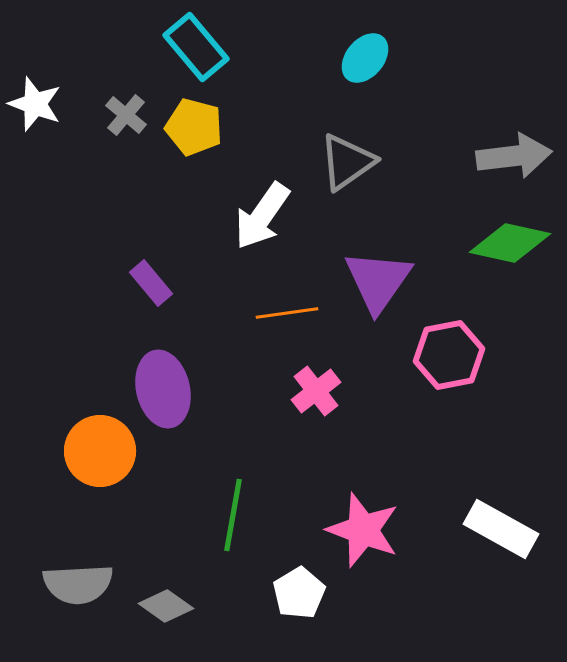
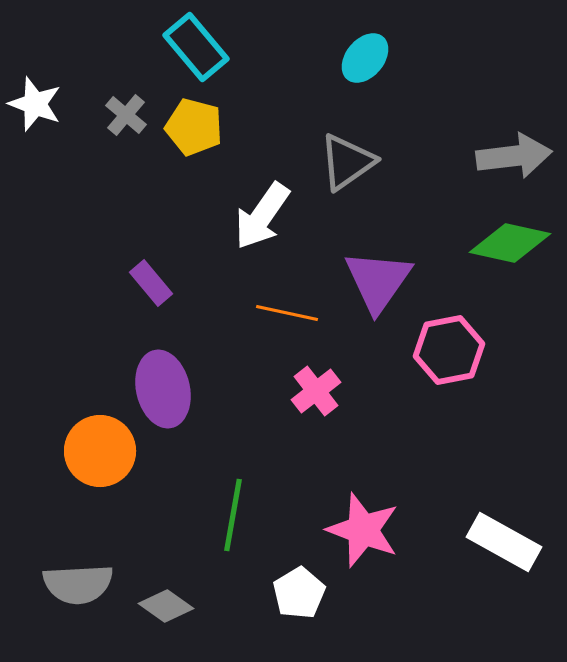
orange line: rotated 20 degrees clockwise
pink hexagon: moved 5 px up
white rectangle: moved 3 px right, 13 px down
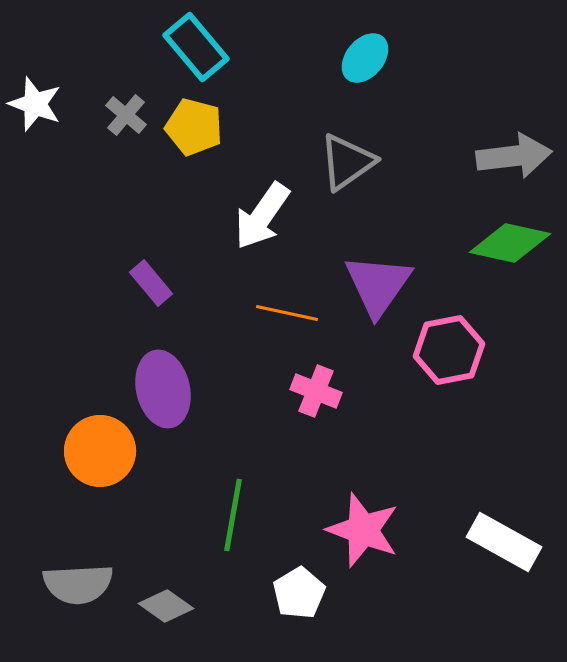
purple triangle: moved 4 px down
pink cross: rotated 30 degrees counterclockwise
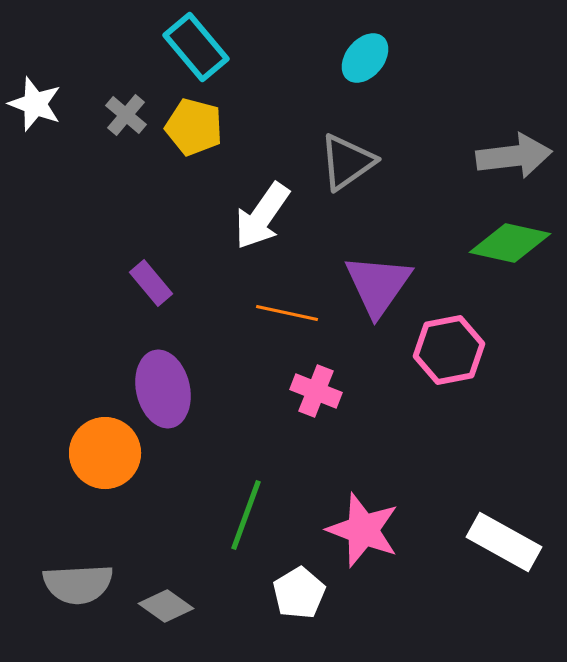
orange circle: moved 5 px right, 2 px down
green line: moved 13 px right; rotated 10 degrees clockwise
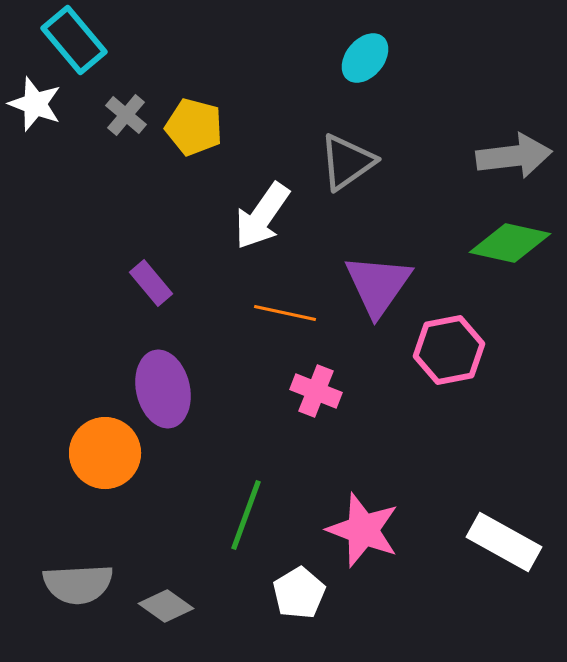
cyan rectangle: moved 122 px left, 7 px up
orange line: moved 2 px left
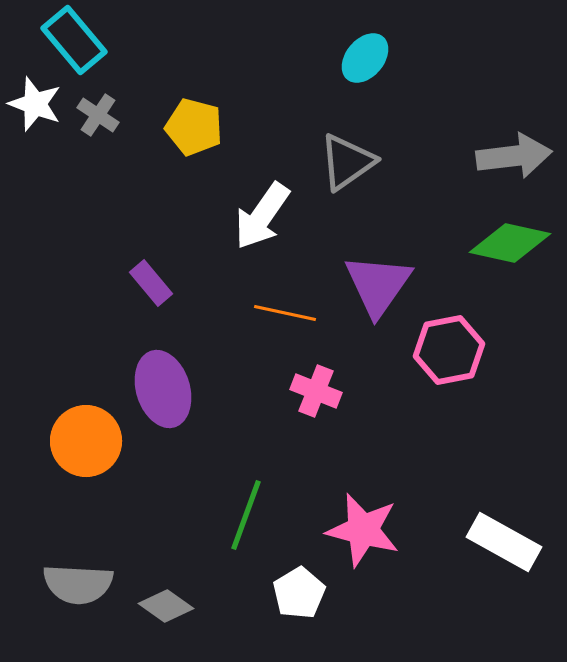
gray cross: moved 28 px left; rotated 6 degrees counterclockwise
purple ellipse: rotated 4 degrees counterclockwise
orange circle: moved 19 px left, 12 px up
pink star: rotated 6 degrees counterclockwise
gray semicircle: rotated 6 degrees clockwise
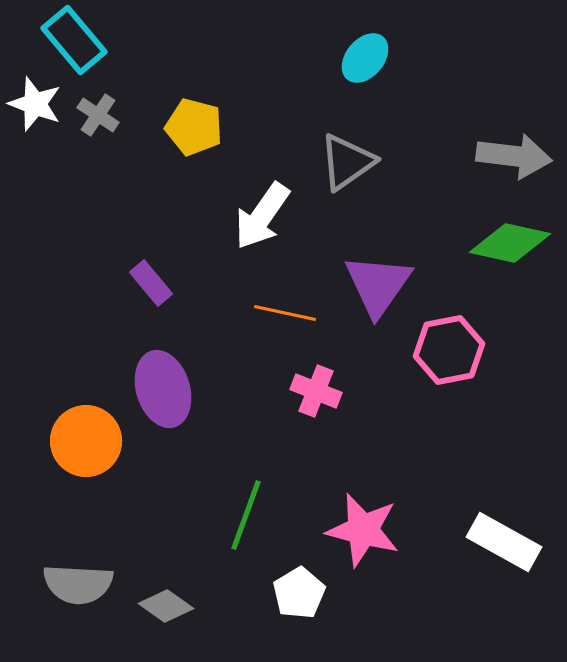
gray arrow: rotated 14 degrees clockwise
